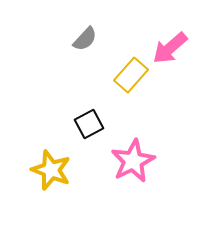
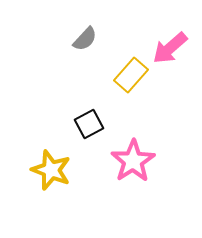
pink star: rotated 6 degrees counterclockwise
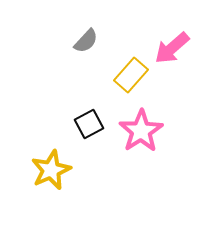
gray semicircle: moved 1 px right, 2 px down
pink arrow: moved 2 px right
pink star: moved 8 px right, 30 px up
yellow star: rotated 27 degrees clockwise
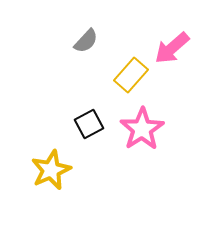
pink star: moved 1 px right, 2 px up
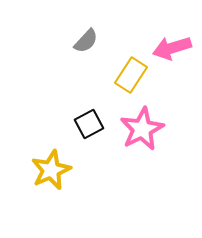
pink arrow: rotated 24 degrees clockwise
yellow rectangle: rotated 8 degrees counterclockwise
pink star: rotated 6 degrees clockwise
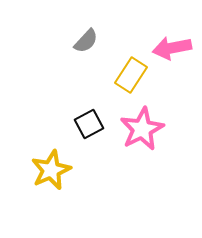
pink arrow: rotated 6 degrees clockwise
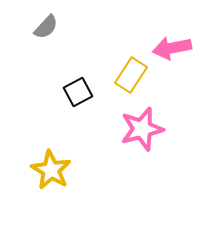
gray semicircle: moved 40 px left, 14 px up
black square: moved 11 px left, 32 px up
pink star: rotated 12 degrees clockwise
yellow star: rotated 18 degrees counterclockwise
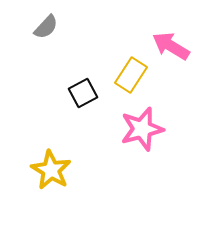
pink arrow: moved 1 px left, 2 px up; rotated 42 degrees clockwise
black square: moved 5 px right, 1 px down
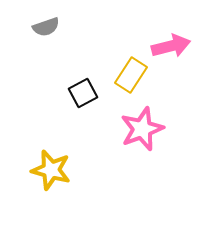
gray semicircle: rotated 28 degrees clockwise
pink arrow: rotated 135 degrees clockwise
pink star: rotated 6 degrees counterclockwise
yellow star: rotated 15 degrees counterclockwise
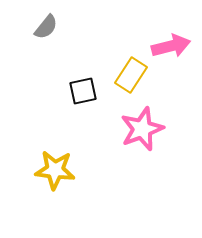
gray semicircle: rotated 32 degrees counterclockwise
black square: moved 2 px up; rotated 16 degrees clockwise
yellow star: moved 4 px right; rotated 9 degrees counterclockwise
